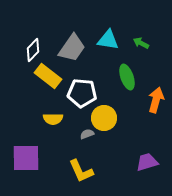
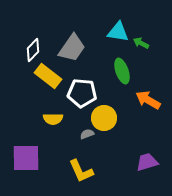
cyan triangle: moved 10 px right, 8 px up
green ellipse: moved 5 px left, 6 px up
orange arrow: moved 8 px left; rotated 75 degrees counterclockwise
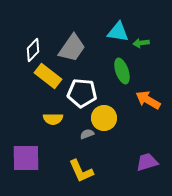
green arrow: rotated 35 degrees counterclockwise
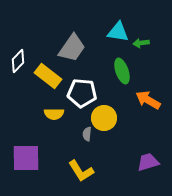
white diamond: moved 15 px left, 11 px down
yellow semicircle: moved 1 px right, 5 px up
gray semicircle: rotated 64 degrees counterclockwise
purple trapezoid: moved 1 px right
yellow L-shape: rotated 8 degrees counterclockwise
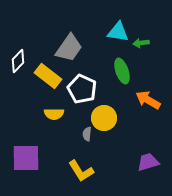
gray trapezoid: moved 3 px left
white pentagon: moved 4 px up; rotated 20 degrees clockwise
